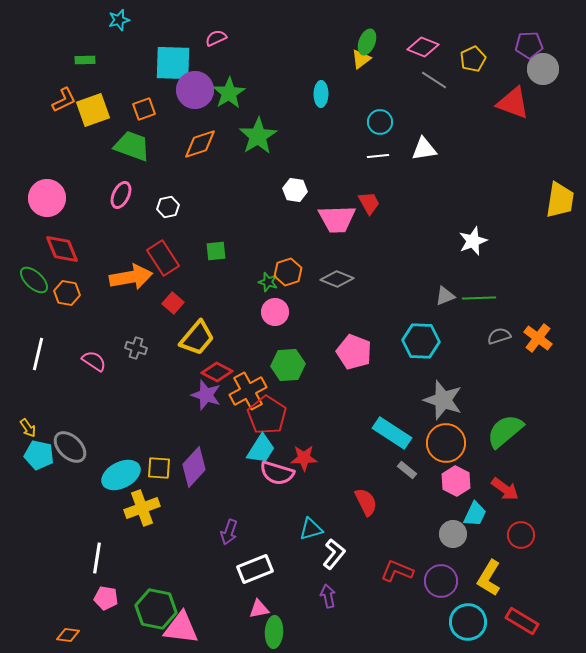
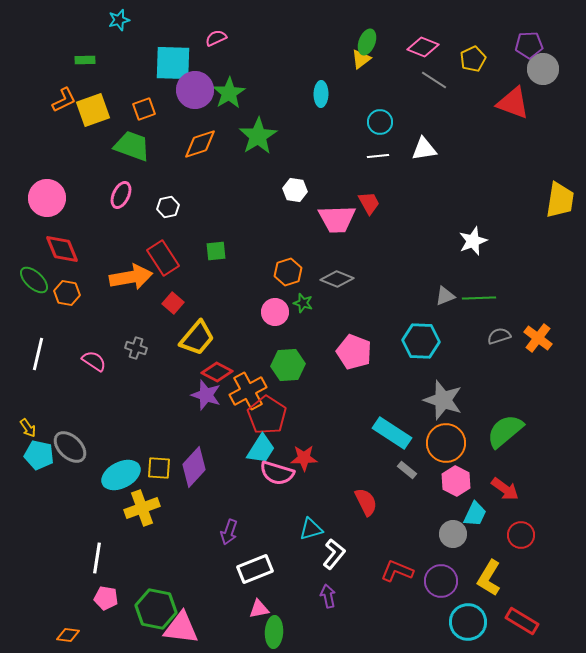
green star at (268, 282): moved 35 px right, 21 px down
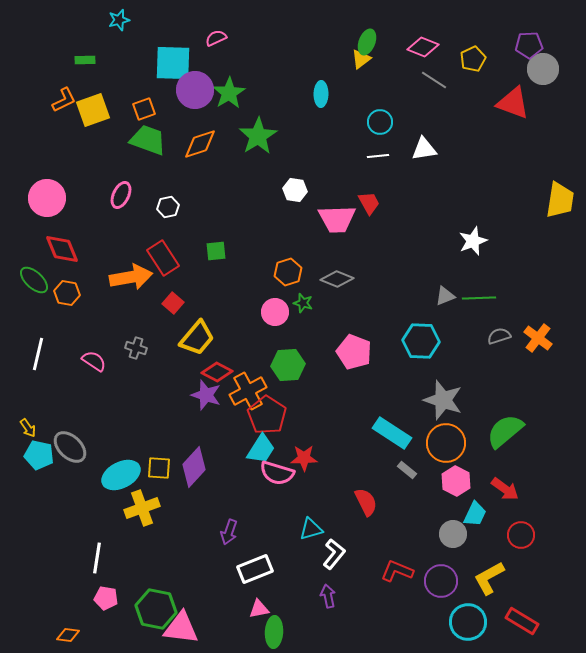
green trapezoid at (132, 146): moved 16 px right, 6 px up
yellow L-shape at (489, 578): rotated 30 degrees clockwise
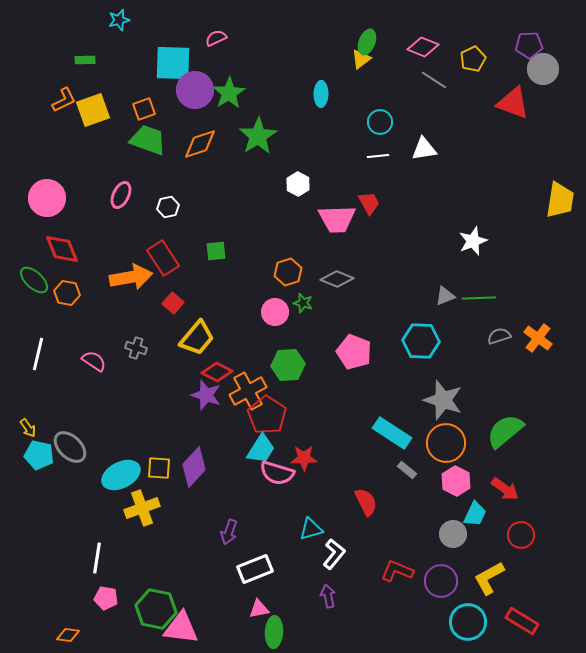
white hexagon at (295, 190): moved 3 px right, 6 px up; rotated 20 degrees clockwise
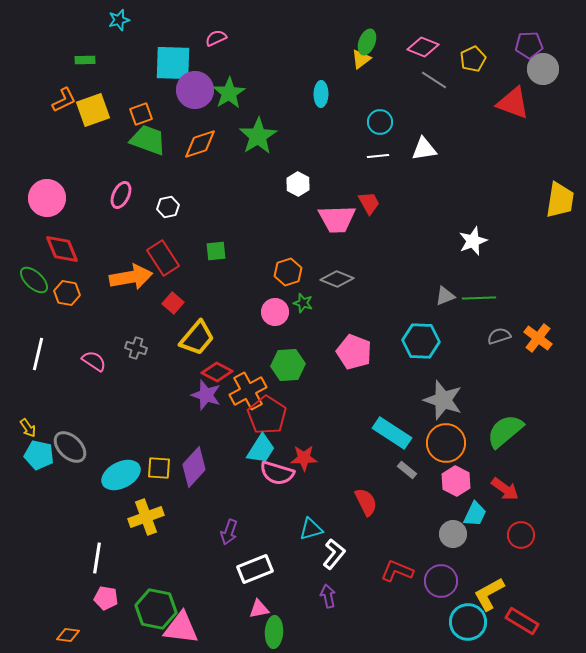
orange square at (144, 109): moved 3 px left, 5 px down
yellow cross at (142, 508): moved 4 px right, 9 px down
yellow L-shape at (489, 578): moved 16 px down
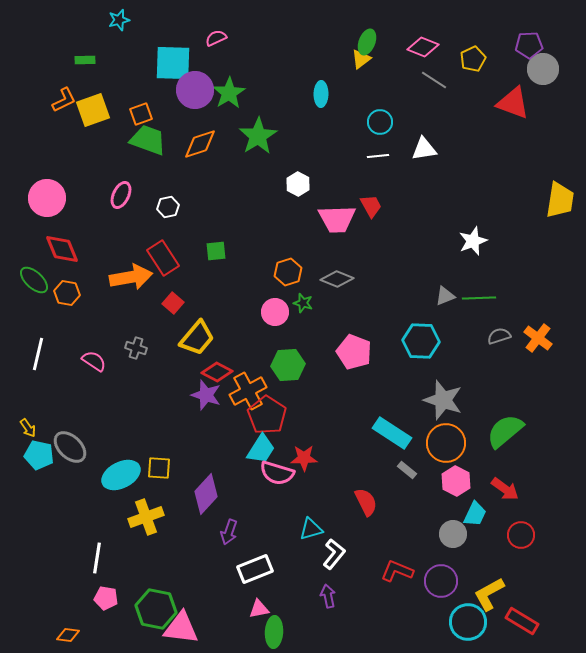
red trapezoid at (369, 203): moved 2 px right, 3 px down
purple diamond at (194, 467): moved 12 px right, 27 px down
